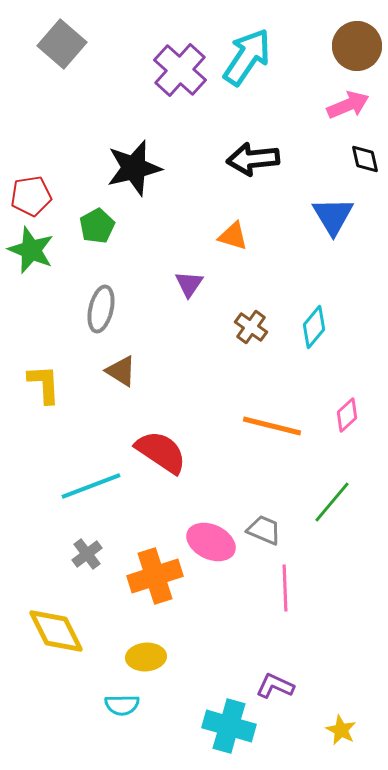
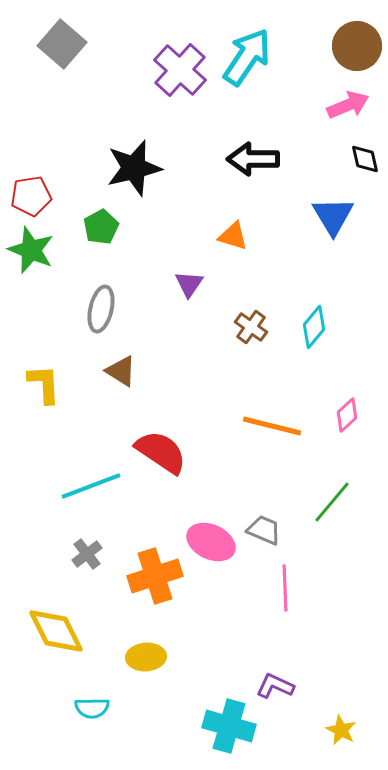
black arrow: rotated 6 degrees clockwise
green pentagon: moved 4 px right, 1 px down
cyan semicircle: moved 30 px left, 3 px down
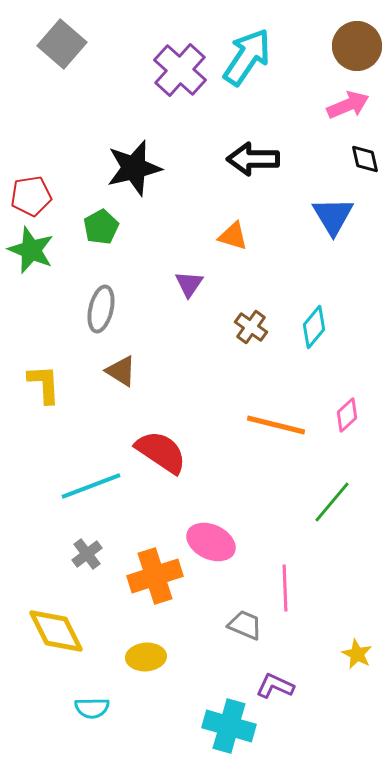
orange line: moved 4 px right, 1 px up
gray trapezoid: moved 19 px left, 95 px down
yellow star: moved 16 px right, 76 px up
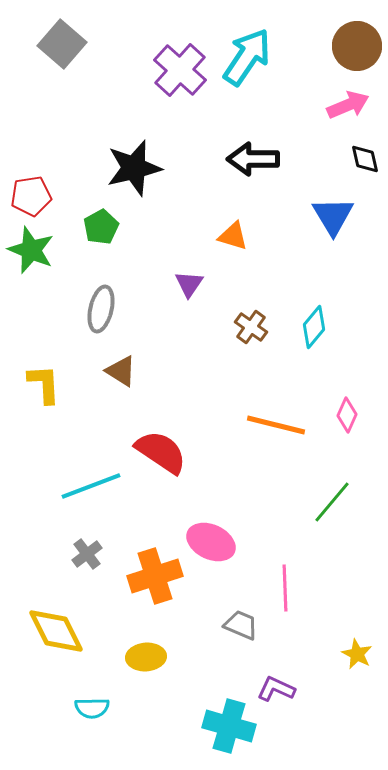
pink diamond: rotated 24 degrees counterclockwise
gray trapezoid: moved 4 px left
purple L-shape: moved 1 px right, 3 px down
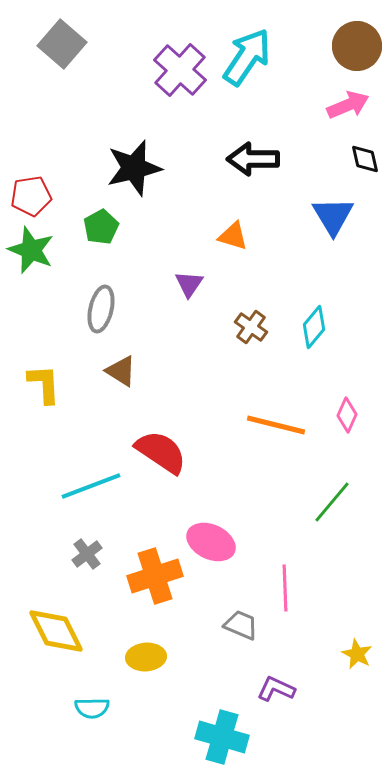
cyan cross: moved 7 px left, 11 px down
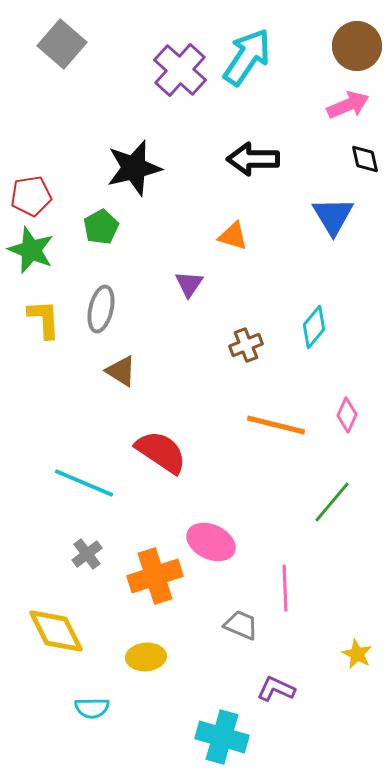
brown cross: moved 5 px left, 18 px down; rotated 32 degrees clockwise
yellow L-shape: moved 65 px up
cyan line: moved 7 px left, 3 px up; rotated 44 degrees clockwise
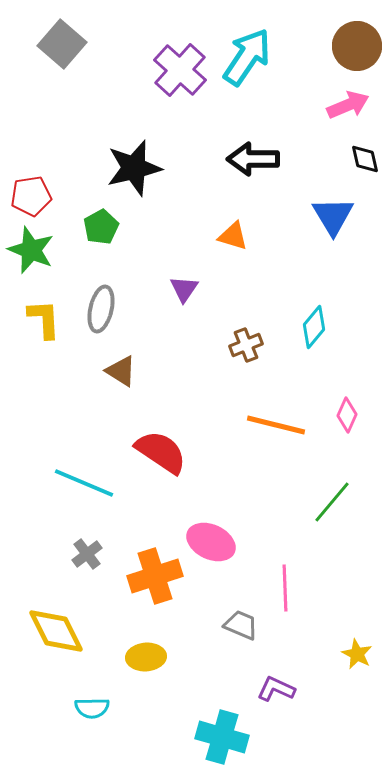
purple triangle: moved 5 px left, 5 px down
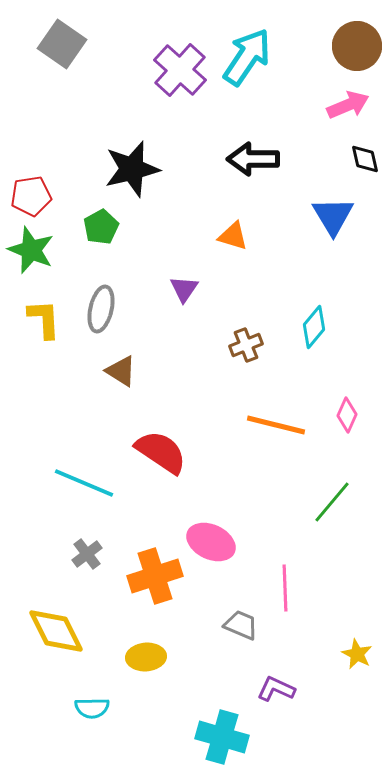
gray square: rotated 6 degrees counterclockwise
black star: moved 2 px left, 1 px down
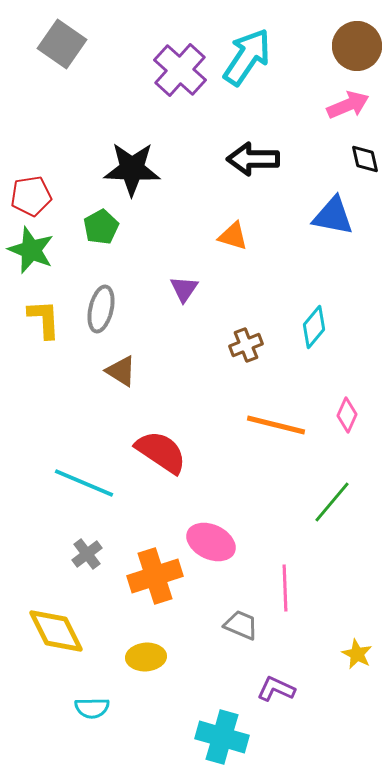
black star: rotated 16 degrees clockwise
blue triangle: rotated 48 degrees counterclockwise
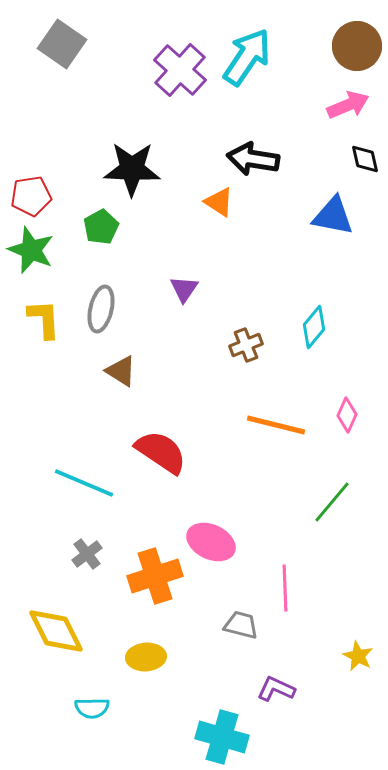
black arrow: rotated 9 degrees clockwise
orange triangle: moved 14 px left, 34 px up; rotated 16 degrees clockwise
gray trapezoid: rotated 9 degrees counterclockwise
yellow star: moved 1 px right, 2 px down
